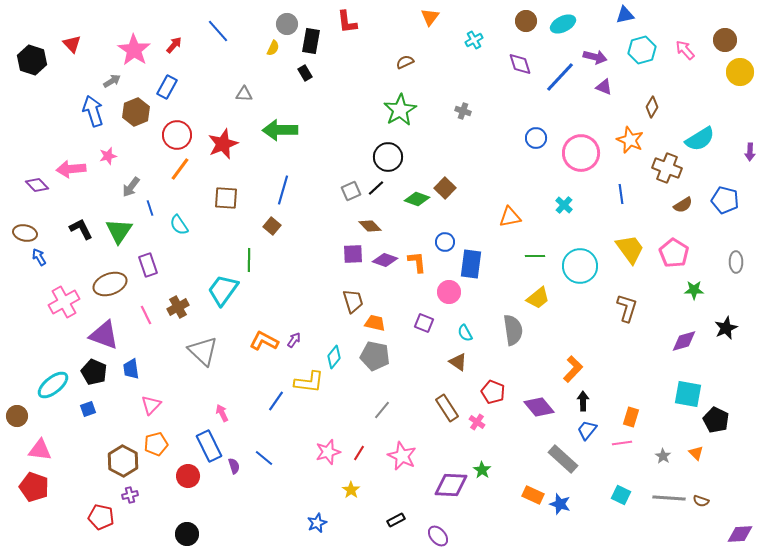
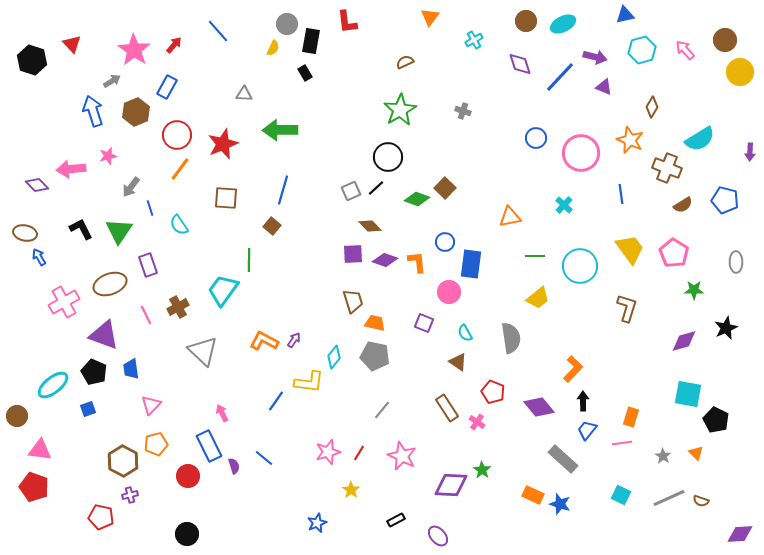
gray semicircle at (513, 330): moved 2 px left, 8 px down
gray line at (669, 498): rotated 28 degrees counterclockwise
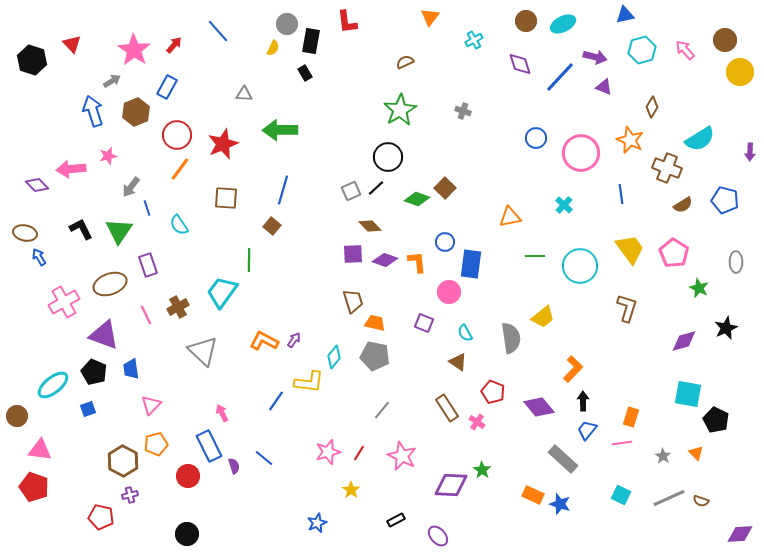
blue line at (150, 208): moved 3 px left
cyan trapezoid at (223, 290): moved 1 px left, 2 px down
green star at (694, 290): moved 5 px right, 2 px up; rotated 24 degrees clockwise
yellow trapezoid at (538, 298): moved 5 px right, 19 px down
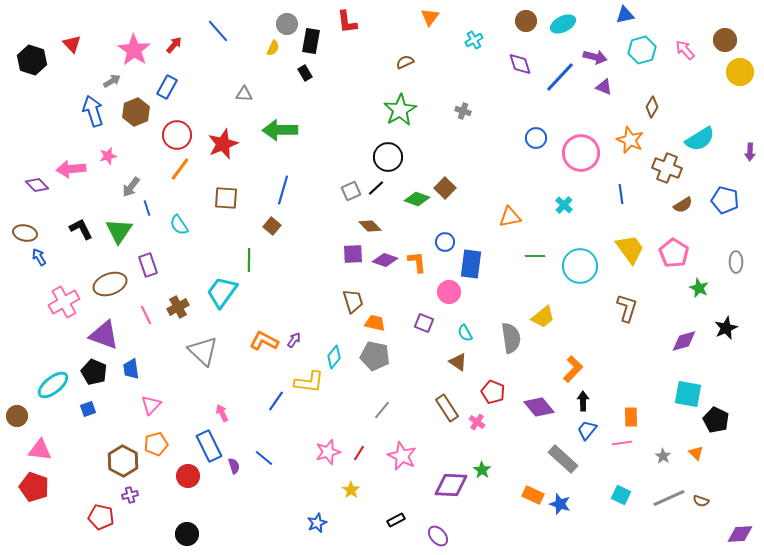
orange rectangle at (631, 417): rotated 18 degrees counterclockwise
